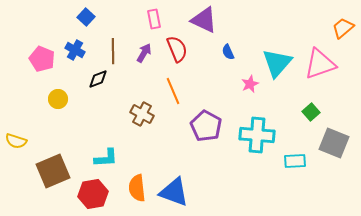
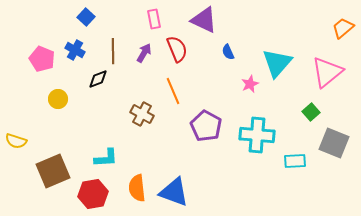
pink triangle: moved 7 px right, 8 px down; rotated 20 degrees counterclockwise
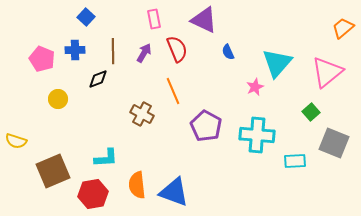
blue cross: rotated 30 degrees counterclockwise
pink star: moved 5 px right, 3 px down
orange semicircle: moved 3 px up
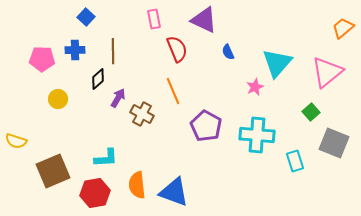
purple arrow: moved 26 px left, 45 px down
pink pentagon: rotated 20 degrees counterclockwise
black diamond: rotated 20 degrees counterclockwise
cyan rectangle: rotated 75 degrees clockwise
red hexagon: moved 2 px right, 1 px up
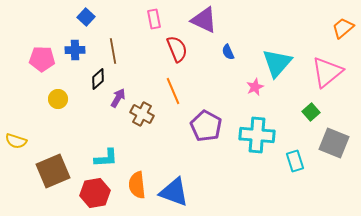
brown line: rotated 10 degrees counterclockwise
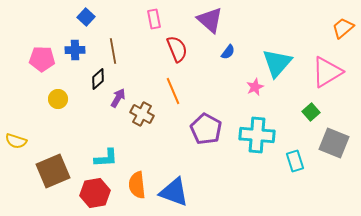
purple triangle: moved 6 px right; rotated 16 degrees clockwise
blue semicircle: rotated 119 degrees counterclockwise
pink triangle: rotated 8 degrees clockwise
purple pentagon: moved 3 px down
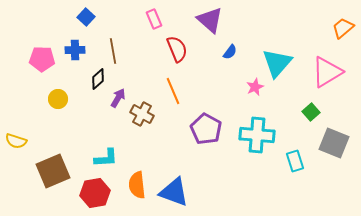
pink rectangle: rotated 12 degrees counterclockwise
blue semicircle: moved 2 px right
